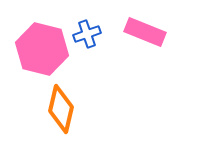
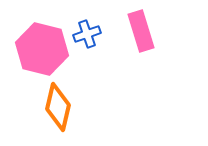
pink rectangle: moved 4 px left, 1 px up; rotated 51 degrees clockwise
orange diamond: moved 3 px left, 2 px up
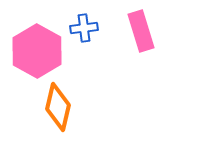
blue cross: moved 3 px left, 6 px up; rotated 12 degrees clockwise
pink hexagon: moved 5 px left, 2 px down; rotated 15 degrees clockwise
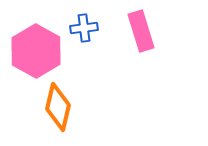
pink hexagon: moved 1 px left
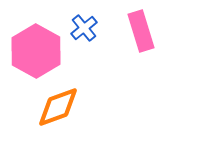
blue cross: rotated 32 degrees counterclockwise
orange diamond: rotated 57 degrees clockwise
